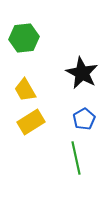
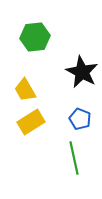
green hexagon: moved 11 px right, 1 px up
black star: moved 1 px up
blue pentagon: moved 4 px left; rotated 20 degrees counterclockwise
green line: moved 2 px left
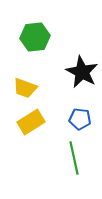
yellow trapezoid: moved 2 px up; rotated 40 degrees counterclockwise
blue pentagon: rotated 15 degrees counterclockwise
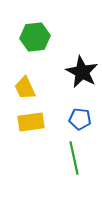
yellow trapezoid: rotated 45 degrees clockwise
yellow rectangle: rotated 24 degrees clockwise
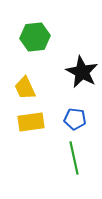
blue pentagon: moved 5 px left
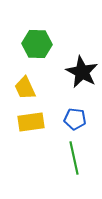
green hexagon: moved 2 px right, 7 px down; rotated 8 degrees clockwise
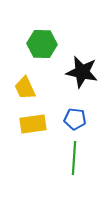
green hexagon: moved 5 px right
black star: rotated 16 degrees counterclockwise
yellow rectangle: moved 2 px right, 2 px down
green line: rotated 16 degrees clockwise
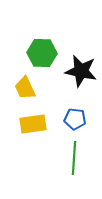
green hexagon: moved 9 px down
black star: moved 1 px left, 1 px up
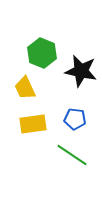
green hexagon: rotated 20 degrees clockwise
green line: moved 2 px left, 3 px up; rotated 60 degrees counterclockwise
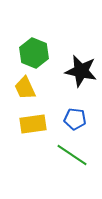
green hexagon: moved 8 px left
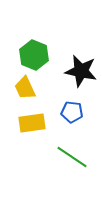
green hexagon: moved 2 px down
blue pentagon: moved 3 px left, 7 px up
yellow rectangle: moved 1 px left, 1 px up
green line: moved 2 px down
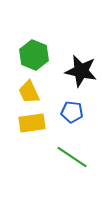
yellow trapezoid: moved 4 px right, 4 px down
